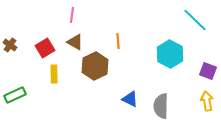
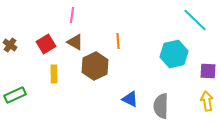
red square: moved 1 px right, 4 px up
cyan hexagon: moved 4 px right; rotated 20 degrees clockwise
purple square: rotated 18 degrees counterclockwise
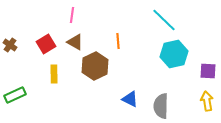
cyan line: moved 31 px left
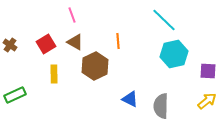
pink line: rotated 28 degrees counterclockwise
yellow arrow: rotated 60 degrees clockwise
